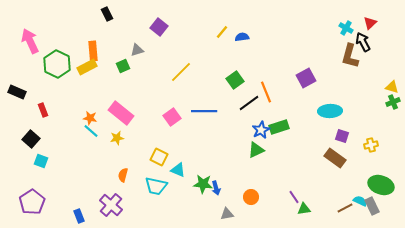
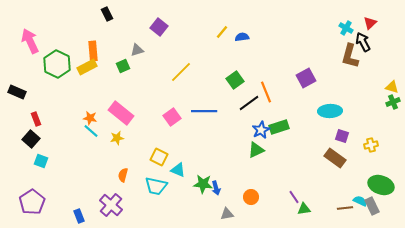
red rectangle at (43, 110): moved 7 px left, 9 px down
brown line at (345, 208): rotated 21 degrees clockwise
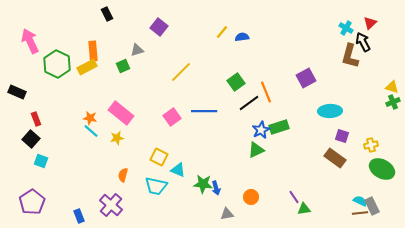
green square at (235, 80): moved 1 px right, 2 px down
green ellipse at (381, 185): moved 1 px right, 16 px up; rotated 10 degrees clockwise
brown line at (345, 208): moved 15 px right, 5 px down
